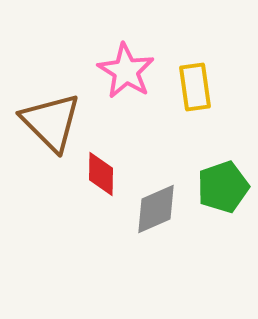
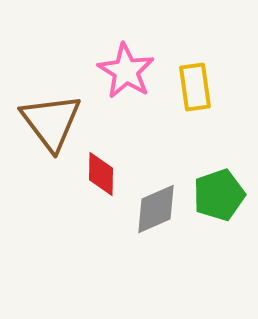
brown triangle: rotated 8 degrees clockwise
green pentagon: moved 4 px left, 8 px down
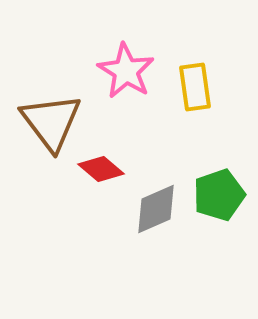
red diamond: moved 5 px up; rotated 51 degrees counterclockwise
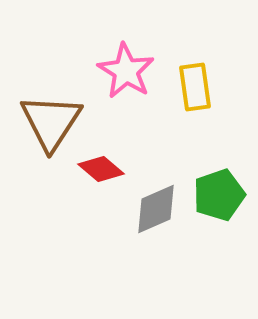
brown triangle: rotated 10 degrees clockwise
